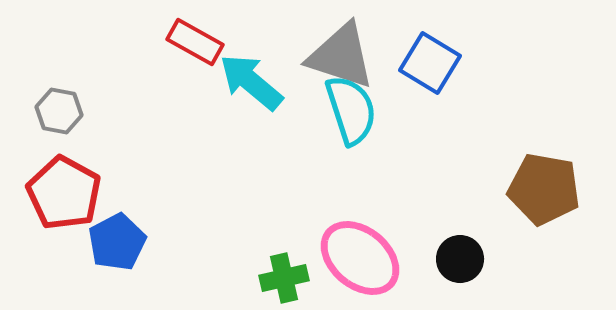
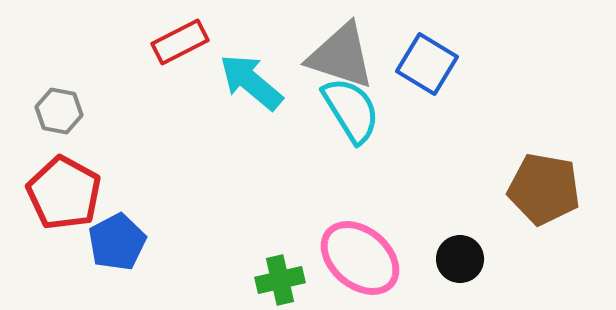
red rectangle: moved 15 px left; rotated 56 degrees counterclockwise
blue square: moved 3 px left, 1 px down
cyan semicircle: rotated 14 degrees counterclockwise
green cross: moved 4 px left, 2 px down
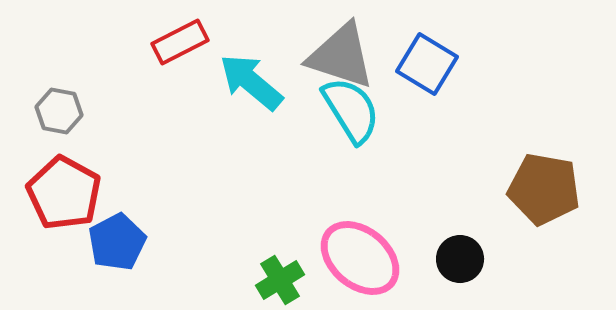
green cross: rotated 18 degrees counterclockwise
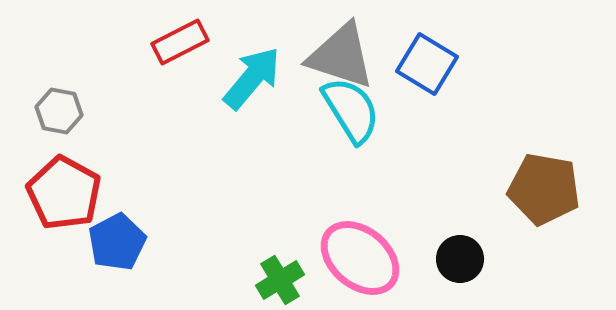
cyan arrow: moved 1 px right, 4 px up; rotated 90 degrees clockwise
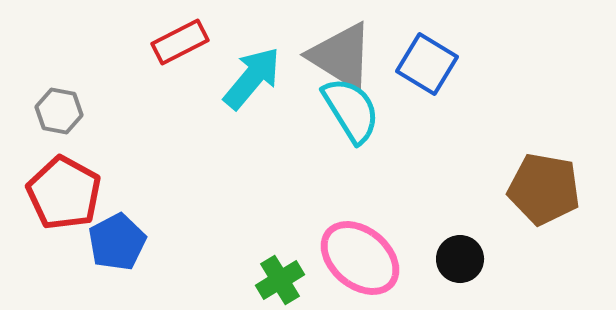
gray triangle: rotated 14 degrees clockwise
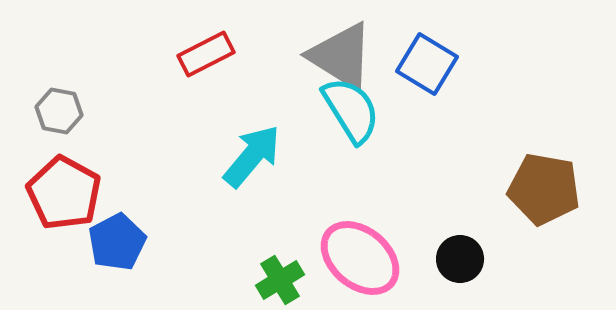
red rectangle: moved 26 px right, 12 px down
cyan arrow: moved 78 px down
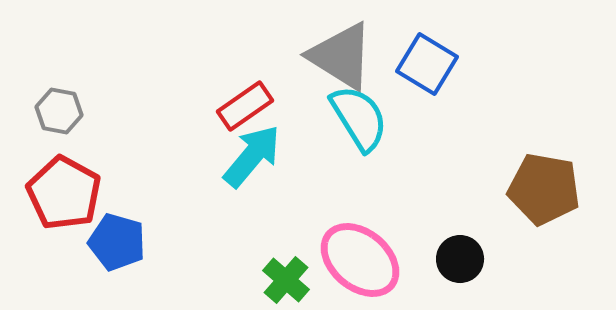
red rectangle: moved 39 px right, 52 px down; rotated 8 degrees counterclockwise
cyan semicircle: moved 8 px right, 8 px down
blue pentagon: rotated 28 degrees counterclockwise
pink ellipse: moved 2 px down
green cross: moved 6 px right; rotated 18 degrees counterclockwise
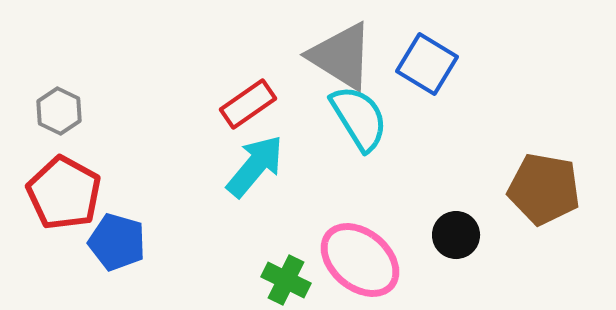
red rectangle: moved 3 px right, 2 px up
gray hexagon: rotated 15 degrees clockwise
cyan arrow: moved 3 px right, 10 px down
black circle: moved 4 px left, 24 px up
green cross: rotated 15 degrees counterclockwise
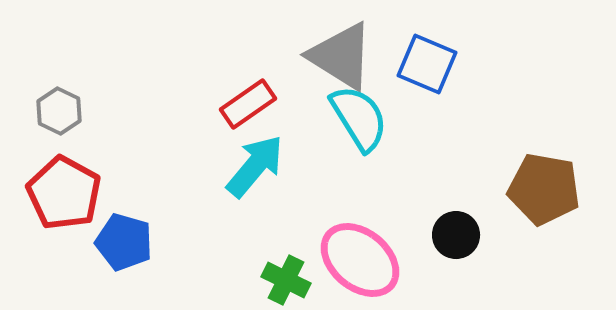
blue square: rotated 8 degrees counterclockwise
blue pentagon: moved 7 px right
